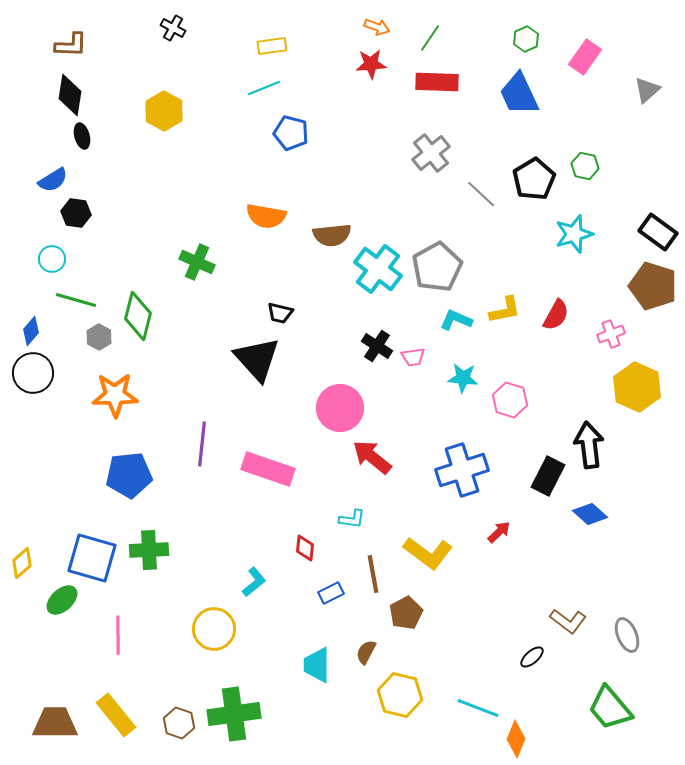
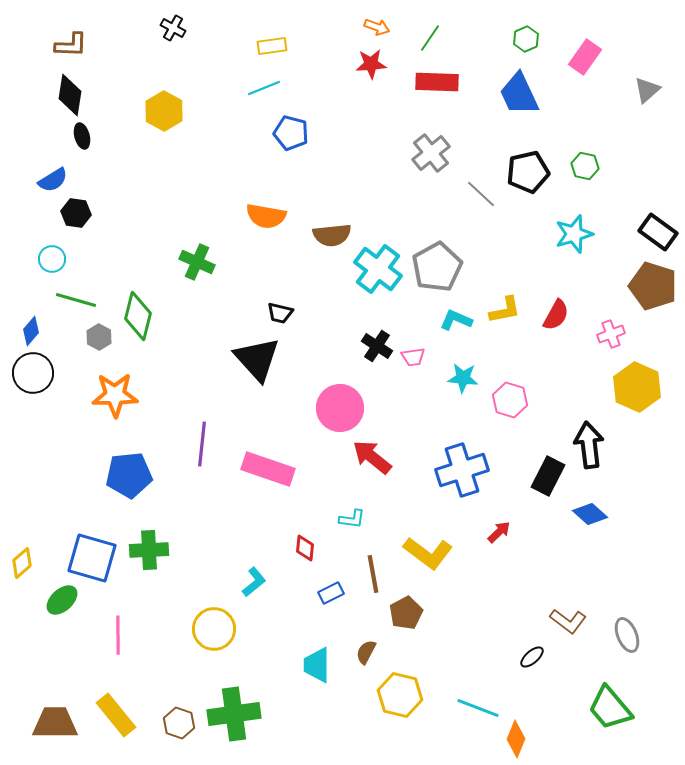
black pentagon at (534, 179): moved 6 px left, 7 px up; rotated 18 degrees clockwise
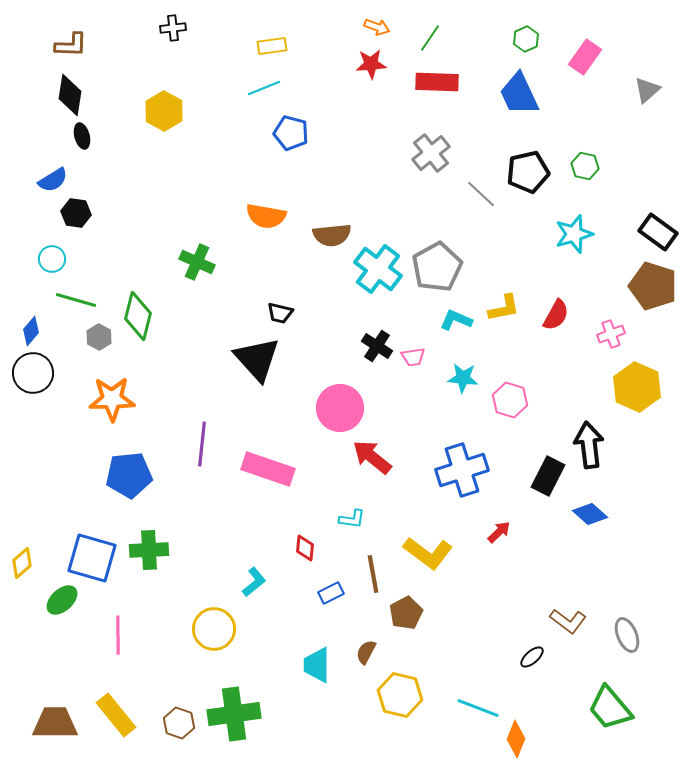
black cross at (173, 28): rotated 35 degrees counterclockwise
yellow L-shape at (505, 310): moved 1 px left, 2 px up
orange star at (115, 395): moved 3 px left, 4 px down
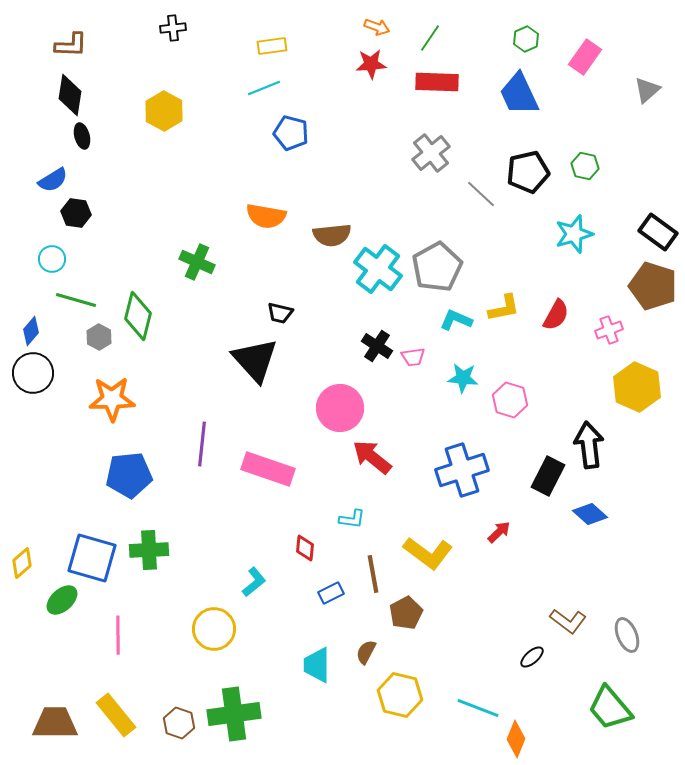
pink cross at (611, 334): moved 2 px left, 4 px up
black triangle at (257, 359): moved 2 px left, 1 px down
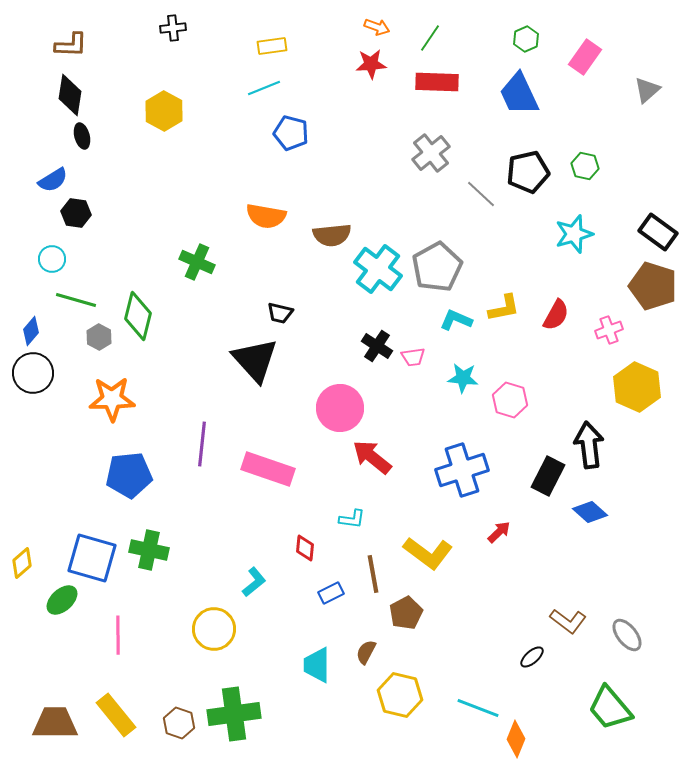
blue diamond at (590, 514): moved 2 px up
green cross at (149, 550): rotated 15 degrees clockwise
gray ellipse at (627, 635): rotated 16 degrees counterclockwise
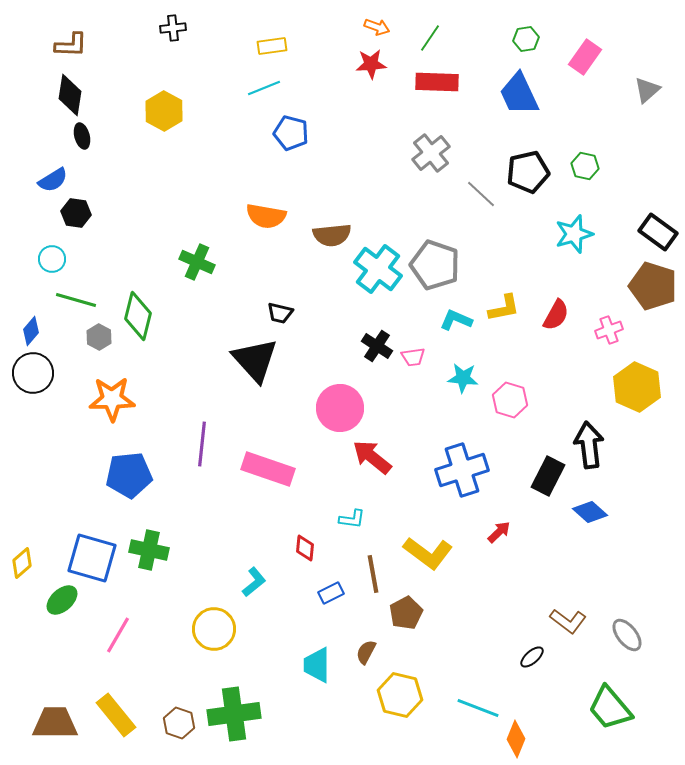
green hexagon at (526, 39): rotated 15 degrees clockwise
gray pentagon at (437, 267): moved 2 px left, 2 px up; rotated 24 degrees counterclockwise
pink line at (118, 635): rotated 30 degrees clockwise
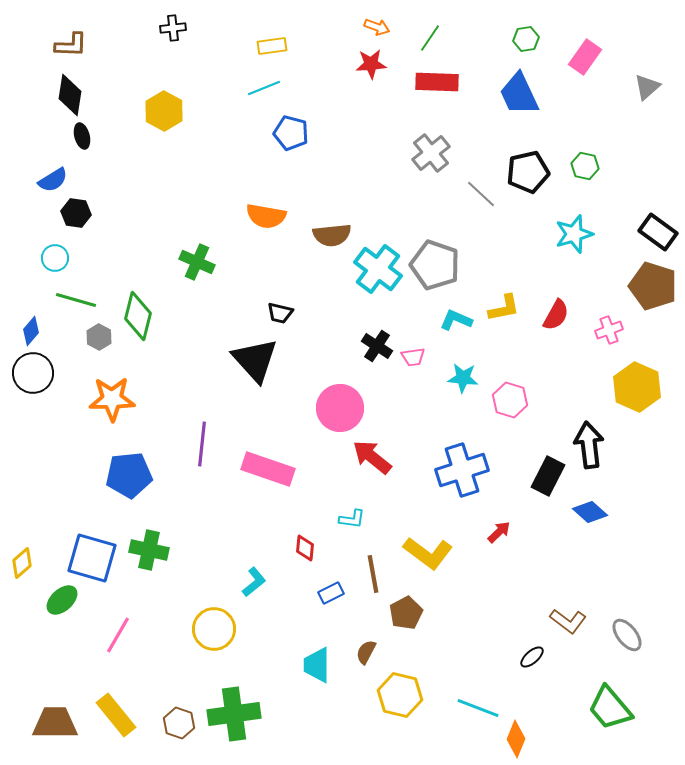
gray triangle at (647, 90): moved 3 px up
cyan circle at (52, 259): moved 3 px right, 1 px up
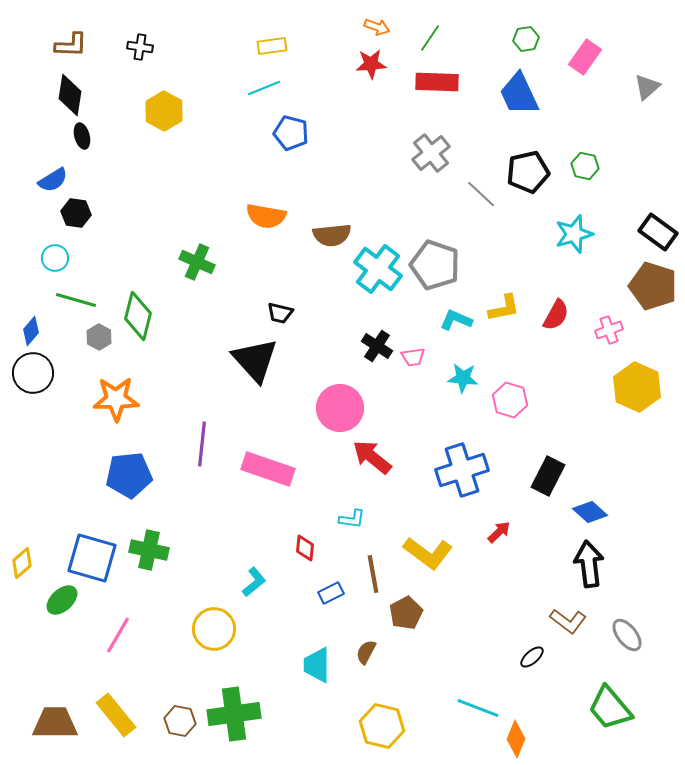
black cross at (173, 28): moved 33 px left, 19 px down; rotated 15 degrees clockwise
orange star at (112, 399): moved 4 px right
black arrow at (589, 445): moved 119 px down
yellow hexagon at (400, 695): moved 18 px left, 31 px down
brown hexagon at (179, 723): moved 1 px right, 2 px up; rotated 8 degrees counterclockwise
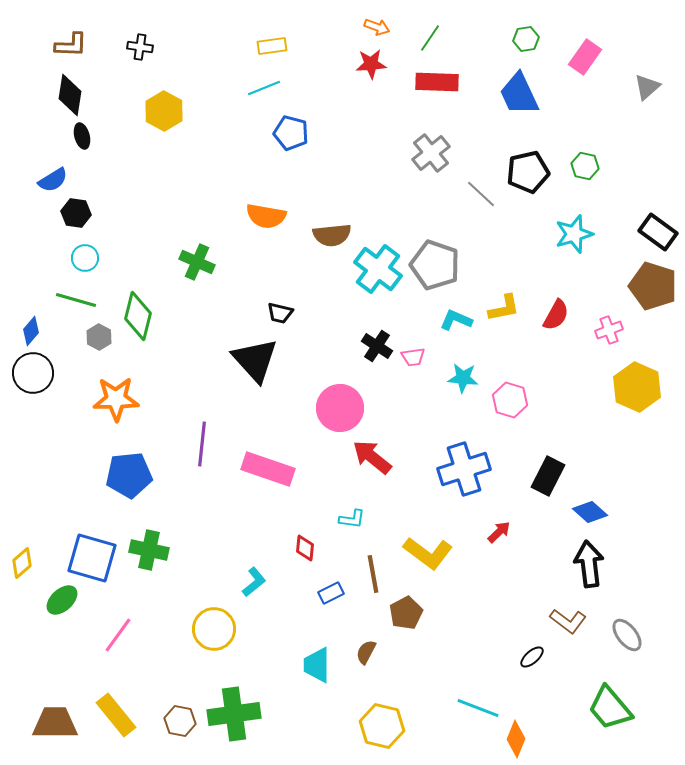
cyan circle at (55, 258): moved 30 px right
blue cross at (462, 470): moved 2 px right, 1 px up
pink line at (118, 635): rotated 6 degrees clockwise
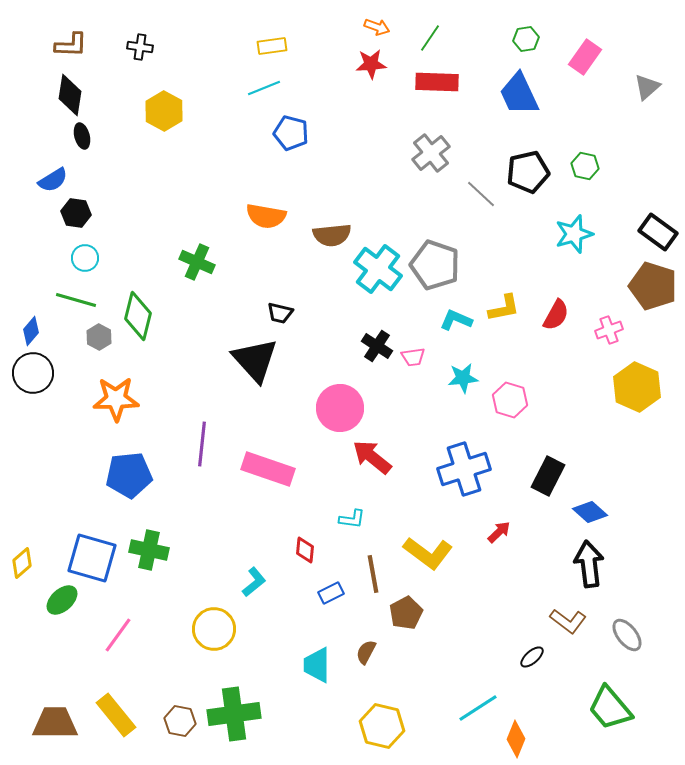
cyan star at (463, 378): rotated 12 degrees counterclockwise
red diamond at (305, 548): moved 2 px down
cyan line at (478, 708): rotated 54 degrees counterclockwise
